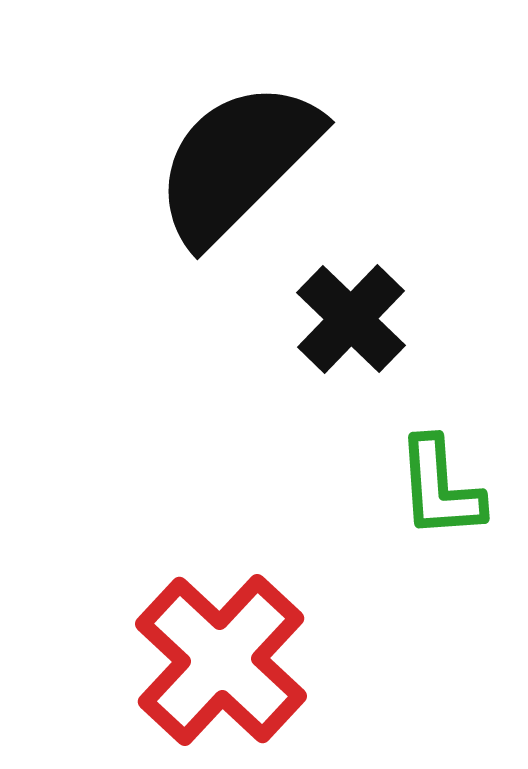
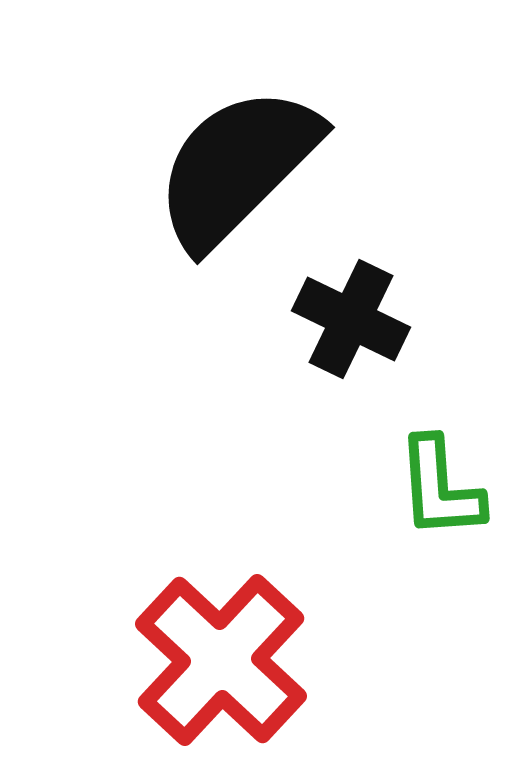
black semicircle: moved 5 px down
black cross: rotated 18 degrees counterclockwise
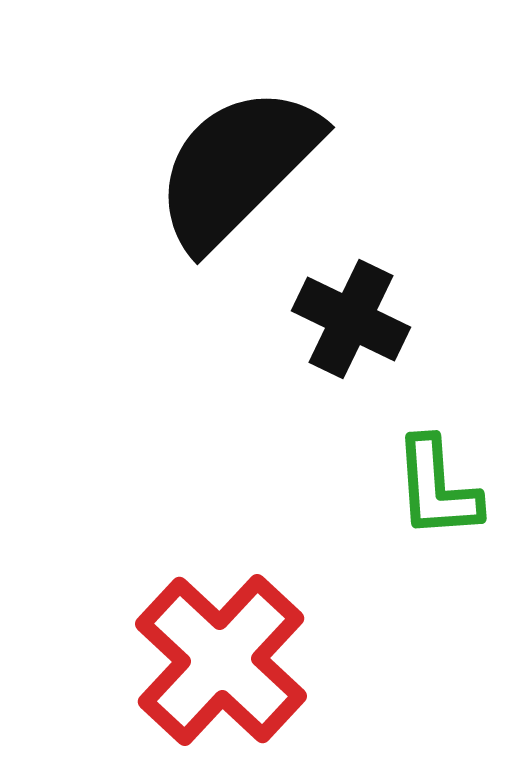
green L-shape: moved 3 px left
